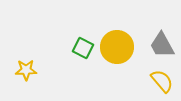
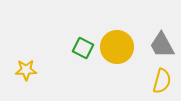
yellow semicircle: rotated 55 degrees clockwise
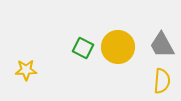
yellow circle: moved 1 px right
yellow semicircle: rotated 10 degrees counterclockwise
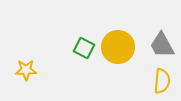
green square: moved 1 px right
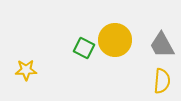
yellow circle: moved 3 px left, 7 px up
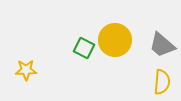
gray trapezoid: rotated 20 degrees counterclockwise
yellow semicircle: moved 1 px down
